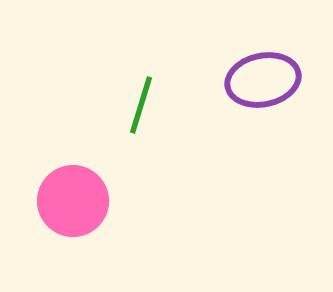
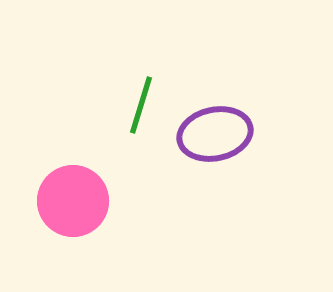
purple ellipse: moved 48 px left, 54 px down
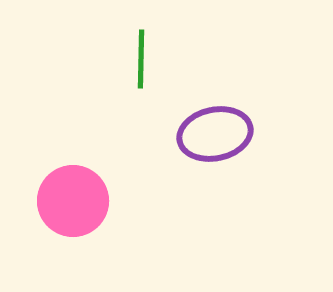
green line: moved 46 px up; rotated 16 degrees counterclockwise
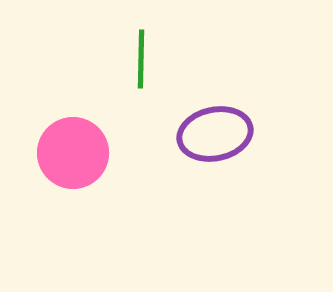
pink circle: moved 48 px up
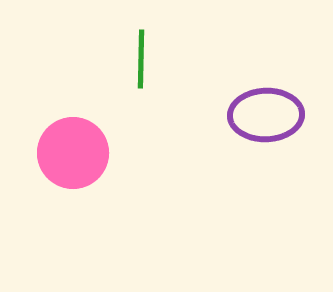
purple ellipse: moved 51 px right, 19 px up; rotated 10 degrees clockwise
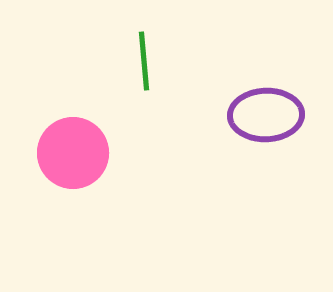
green line: moved 3 px right, 2 px down; rotated 6 degrees counterclockwise
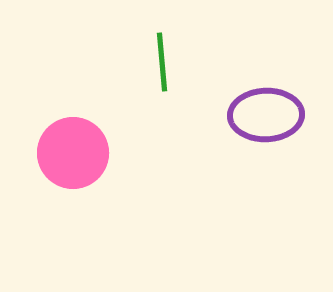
green line: moved 18 px right, 1 px down
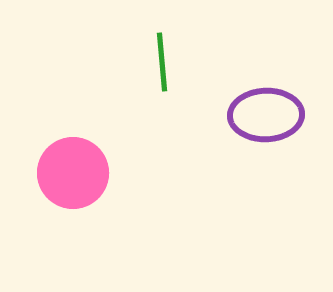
pink circle: moved 20 px down
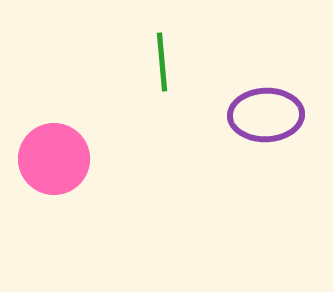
pink circle: moved 19 px left, 14 px up
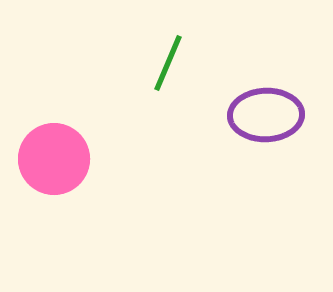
green line: moved 6 px right, 1 px down; rotated 28 degrees clockwise
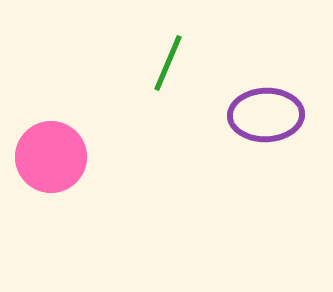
pink circle: moved 3 px left, 2 px up
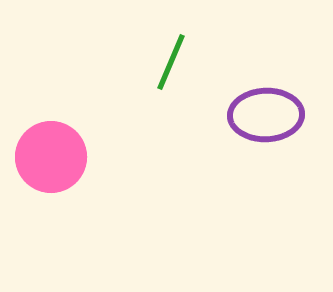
green line: moved 3 px right, 1 px up
